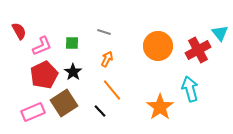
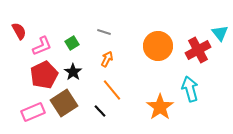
green square: rotated 32 degrees counterclockwise
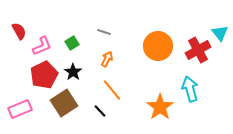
pink rectangle: moved 13 px left, 3 px up
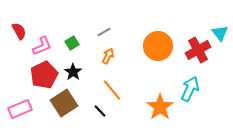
gray line: rotated 48 degrees counterclockwise
orange arrow: moved 1 px right, 3 px up
cyan arrow: rotated 40 degrees clockwise
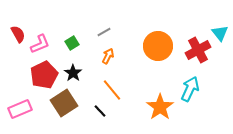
red semicircle: moved 1 px left, 3 px down
pink L-shape: moved 2 px left, 2 px up
black star: moved 1 px down
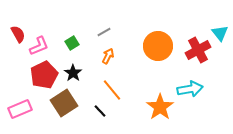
pink L-shape: moved 1 px left, 2 px down
cyan arrow: rotated 55 degrees clockwise
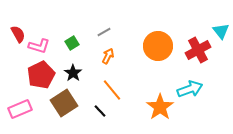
cyan triangle: moved 1 px right, 2 px up
pink L-shape: rotated 40 degrees clockwise
red pentagon: moved 3 px left
cyan arrow: rotated 10 degrees counterclockwise
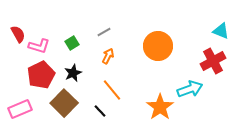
cyan triangle: rotated 30 degrees counterclockwise
red cross: moved 15 px right, 11 px down
black star: rotated 12 degrees clockwise
brown square: rotated 12 degrees counterclockwise
